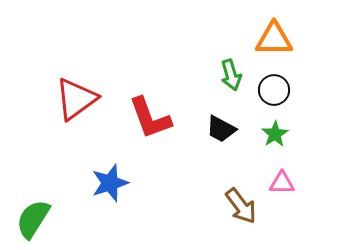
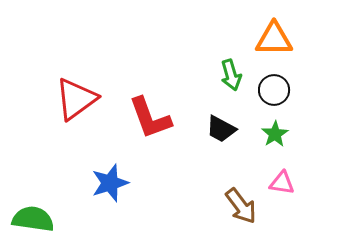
pink triangle: rotated 8 degrees clockwise
green semicircle: rotated 66 degrees clockwise
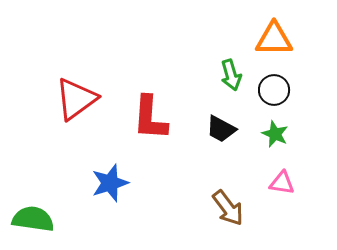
red L-shape: rotated 24 degrees clockwise
green star: rotated 16 degrees counterclockwise
brown arrow: moved 13 px left, 2 px down
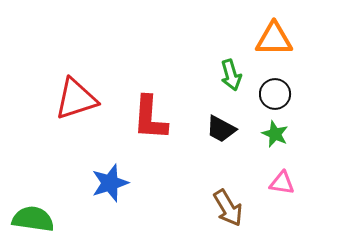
black circle: moved 1 px right, 4 px down
red triangle: rotated 18 degrees clockwise
brown arrow: rotated 6 degrees clockwise
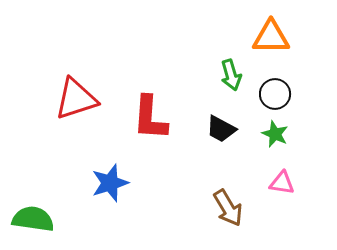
orange triangle: moved 3 px left, 2 px up
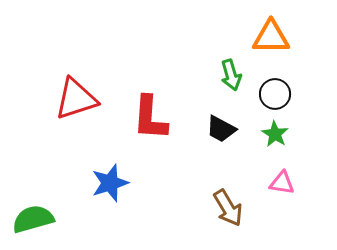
green star: rotated 8 degrees clockwise
green semicircle: rotated 24 degrees counterclockwise
